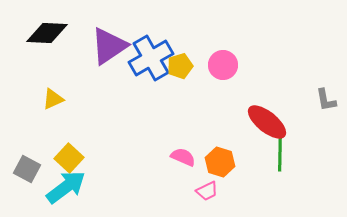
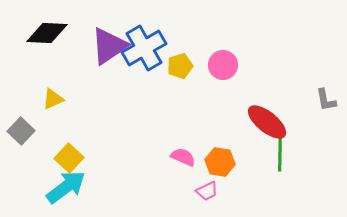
blue cross: moved 7 px left, 10 px up
orange hexagon: rotated 8 degrees counterclockwise
gray square: moved 6 px left, 38 px up; rotated 16 degrees clockwise
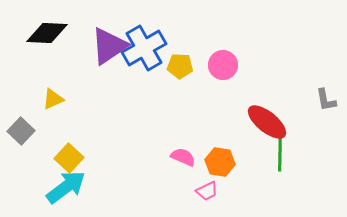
yellow pentagon: rotated 20 degrees clockwise
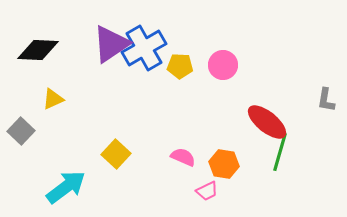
black diamond: moved 9 px left, 17 px down
purple triangle: moved 2 px right, 2 px up
gray L-shape: rotated 20 degrees clockwise
green line: rotated 15 degrees clockwise
yellow square: moved 47 px right, 4 px up
orange hexagon: moved 4 px right, 2 px down
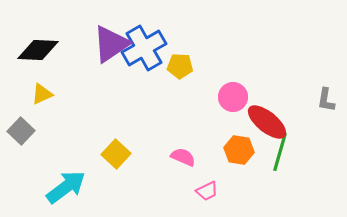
pink circle: moved 10 px right, 32 px down
yellow triangle: moved 11 px left, 5 px up
orange hexagon: moved 15 px right, 14 px up
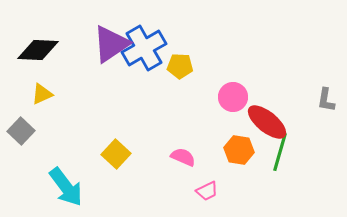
cyan arrow: rotated 90 degrees clockwise
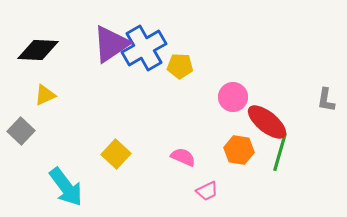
yellow triangle: moved 3 px right, 1 px down
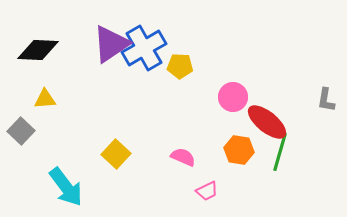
yellow triangle: moved 4 px down; rotated 20 degrees clockwise
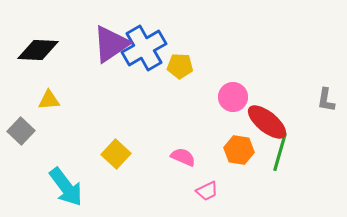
yellow triangle: moved 4 px right, 1 px down
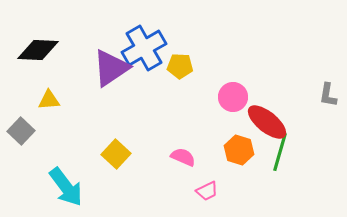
purple triangle: moved 24 px down
gray L-shape: moved 2 px right, 5 px up
orange hexagon: rotated 8 degrees clockwise
